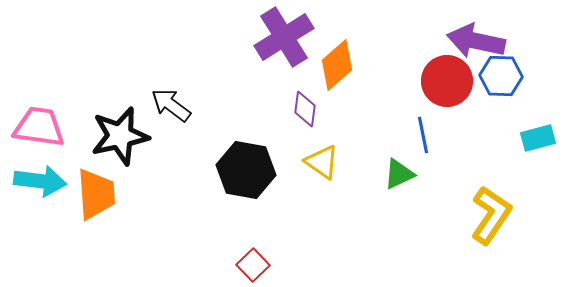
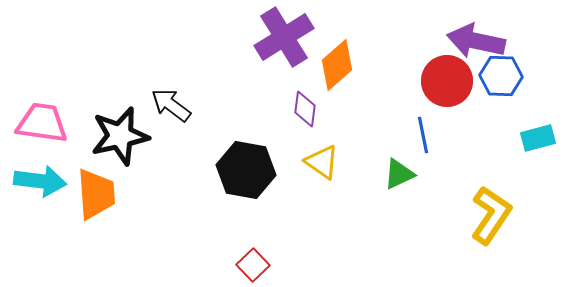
pink trapezoid: moved 3 px right, 4 px up
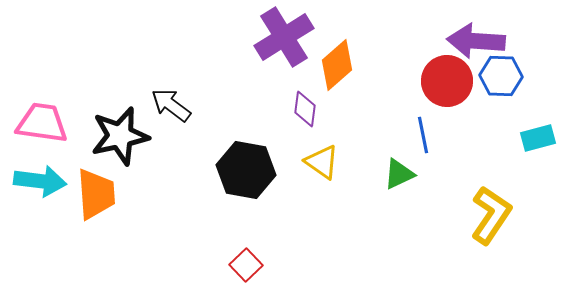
purple arrow: rotated 8 degrees counterclockwise
red square: moved 7 px left
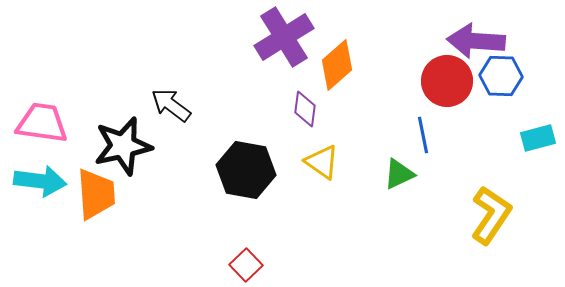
black star: moved 3 px right, 10 px down
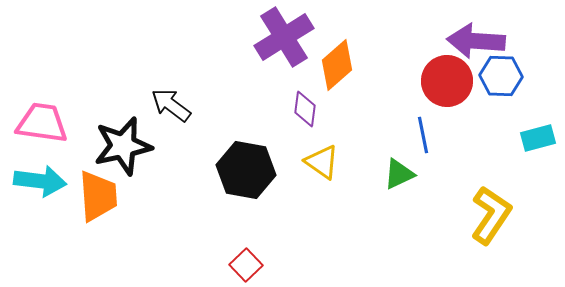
orange trapezoid: moved 2 px right, 2 px down
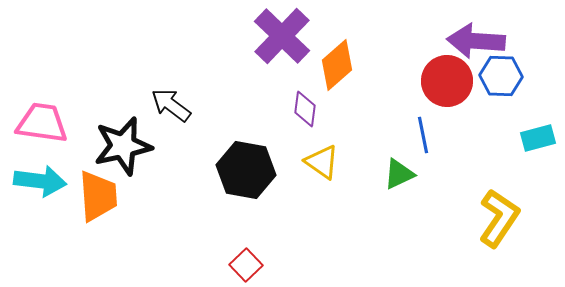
purple cross: moved 2 px left, 1 px up; rotated 14 degrees counterclockwise
yellow L-shape: moved 8 px right, 3 px down
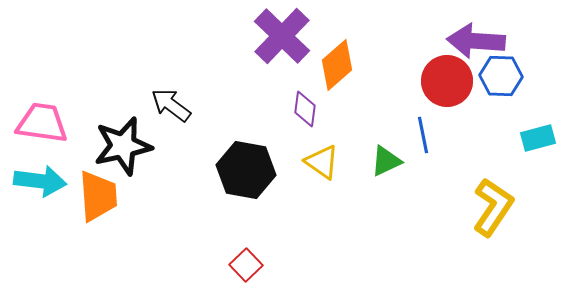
green triangle: moved 13 px left, 13 px up
yellow L-shape: moved 6 px left, 11 px up
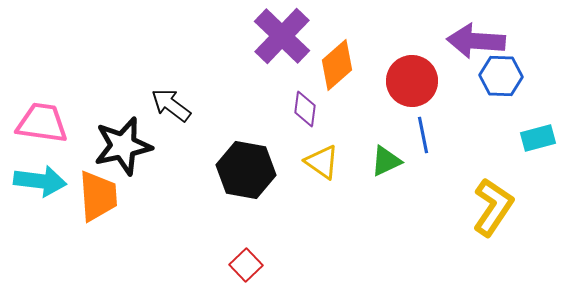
red circle: moved 35 px left
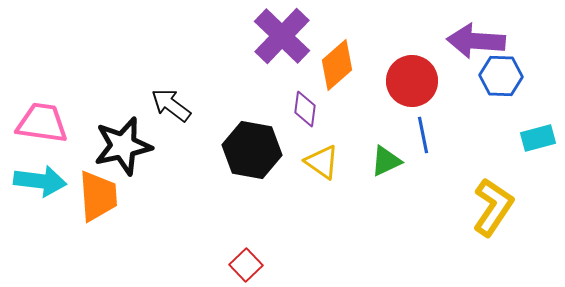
black hexagon: moved 6 px right, 20 px up
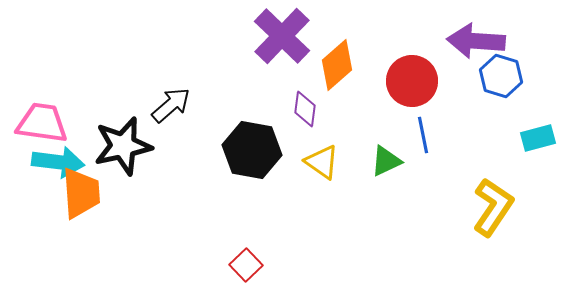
blue hexagon: rotated 15 degrees clockwise
black arrow: rotated 102 degrees clockwise
cyan arrow: moved 18 px right, 19 px up
orange trapezoid: moved 17 px left, 3 px up
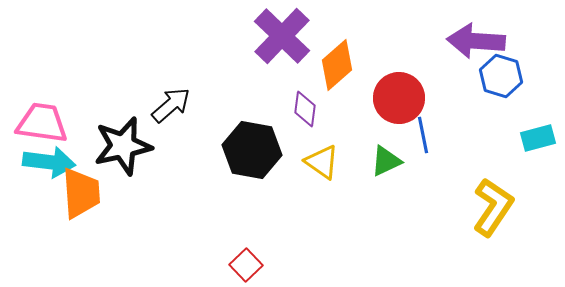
red circle: moved 13 px left, 17 px down
cyan arrow: moved 9 px left
